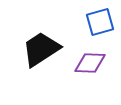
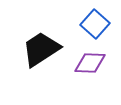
blue square: moved 5 px left, 2 px down; rotated 32 degrees counterclockwise
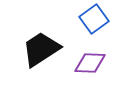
blue square: moved 1 px left, 5 px up; rotated 12 degrees clockwise
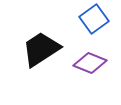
purple diamond: rotated 20 degrees clockwise
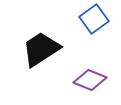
purple diamond: moved 17 px down
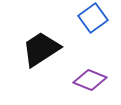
blue square: moved 1 px left, 1 px up
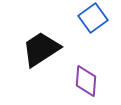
purple diamond: moved 4 px left, 1 px down; rotated 72 degrees clockwise
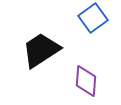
black trapezoid: moved 1 px down
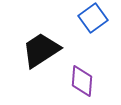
purple diamond: moved 4 px left
